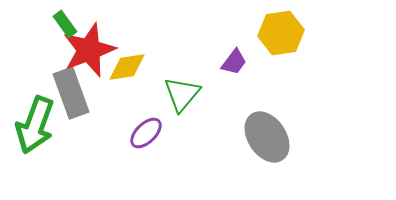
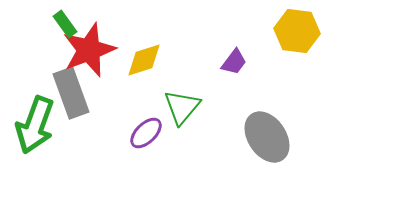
yellow hexagon: moved 16 px right, 2 px up; rotated 15 degrees clockwise
yellow diamond: moved 17 px right, 7 px up; rotated 9 degrees counterclockwise
green triangle: moved 13 px down
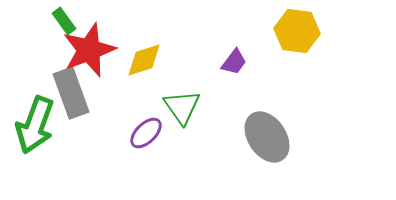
green rectangle: moved 1 px left, 3 px up
green triangle: rotated 15 degrees counterclockwise
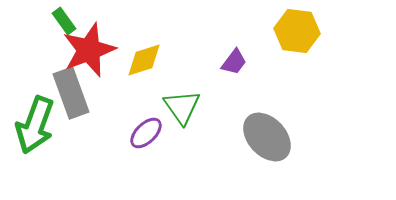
gray ellipse: rotated 9 degrees counterclockwise
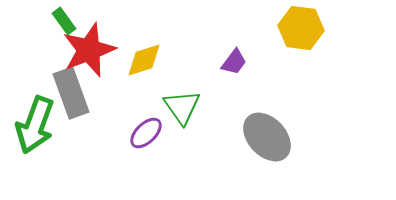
yellow hexagon: moved 4 px right, 3 px up
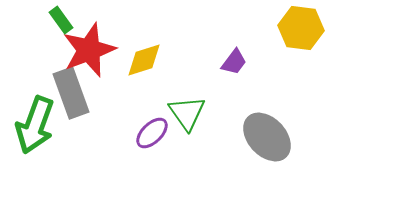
green rectangle: moved 3 px left, 1 px up
green triangle: moved 5 px right, 6 px down
purple ellipse: moved 6 px right
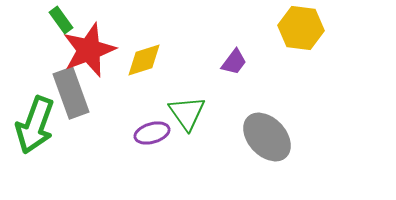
purple ellipse: rotated 28 degrees clockwise
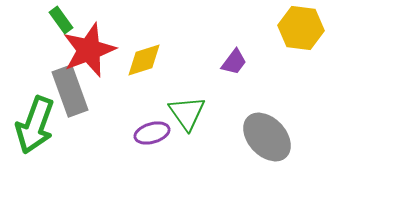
gray rectangle: moved 1 px left, 2 px up
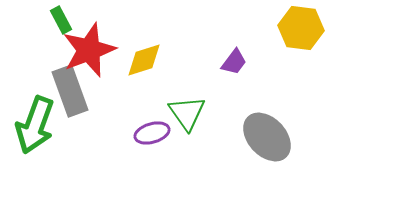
green rectangle: rotated 8 degrees clockwise
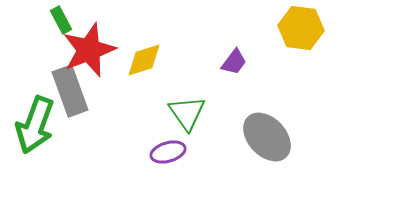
purple ellipse: moved 16 px right, 19 px down
